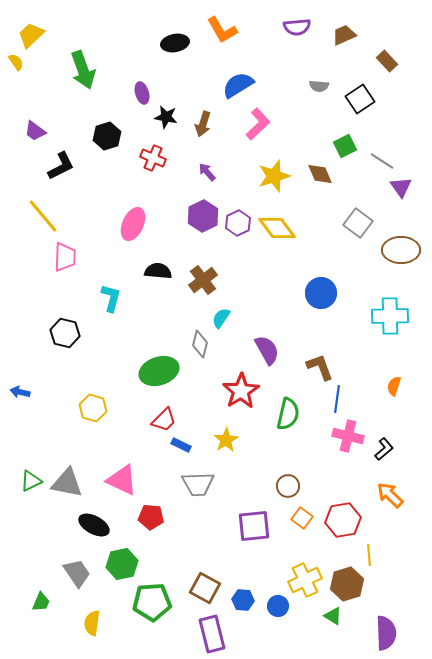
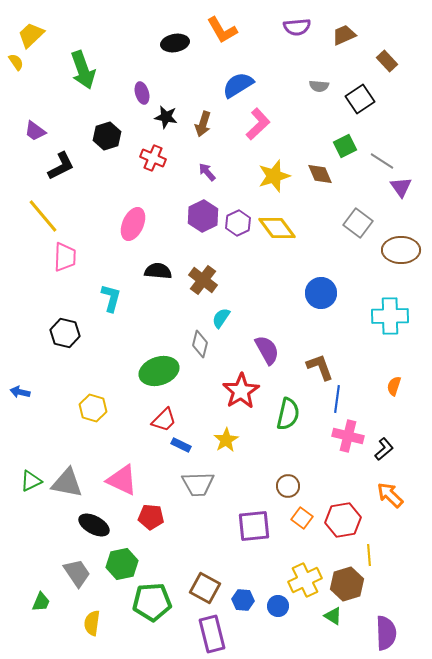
brown cross at (203, 280): rotated 16 degrees counterclockwise
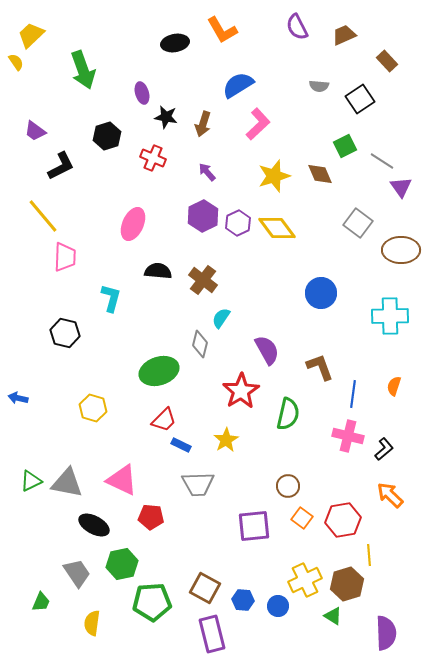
purple semicircle at (297, 27): rotated 68 degrees clockwise
blue arrow at (20, 392): moved 2 px left, 6 px down
blue line at (337, 399): moved 16 px right, 5 px up
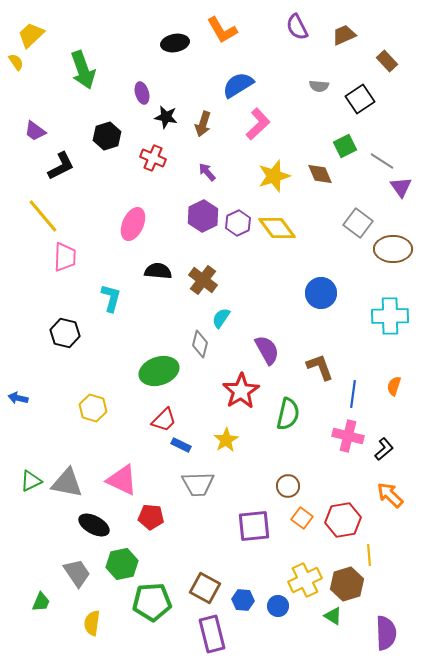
brown ellipse at (401, 250): moved 8 px left, 1 px up
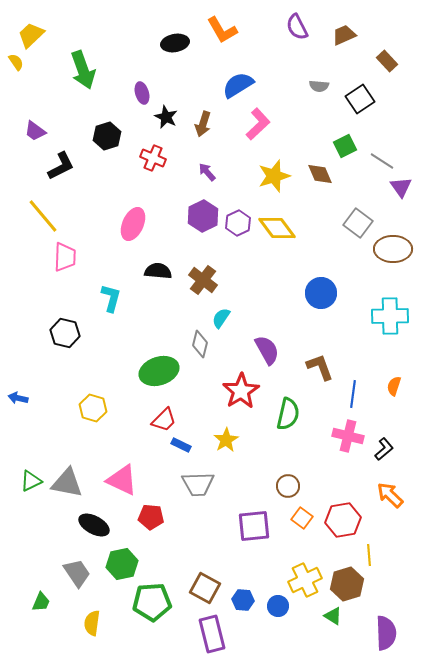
black star at (166, 117): rotated 15 degrees clockwise
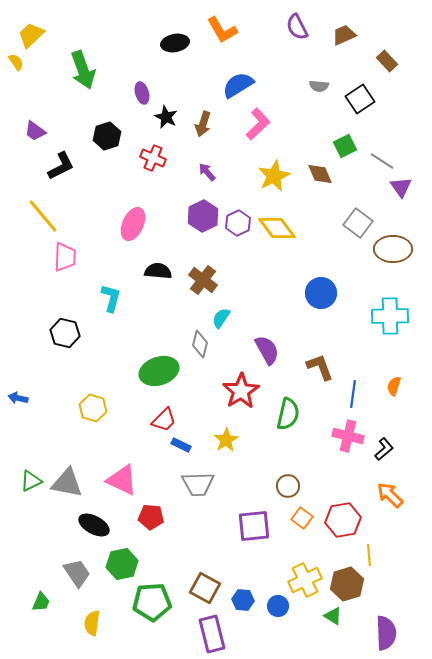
yellow star at (274, 176): rotated 8 degrees counterclockwise
